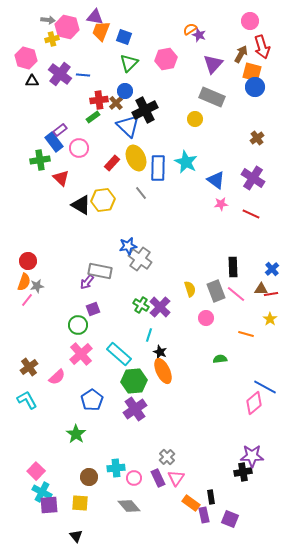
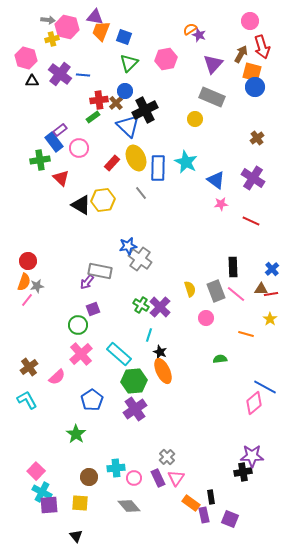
red line at (251, 214): moved 7 px down
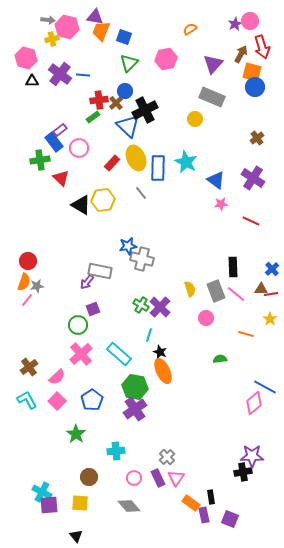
purple star at (199, 35): moved 36 px right, 11 px up; rotated 24 degrees clockwise
gray cross at (140, 259): moved 2 px right; rotated 20 degrees counterclockwise
green hexagon at (134, 381): moved 1 px right, 6 px down; rotated 15 degrees clockwise
cyan cross at (116, 468): moved 17 px up
pink square at (36, 471): moved 21 px right, 70 px up
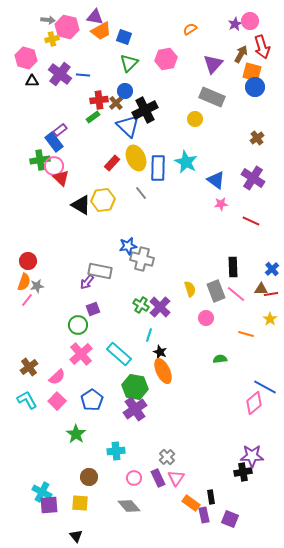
orange trapezoid at (101, 31): rotated 140 degrees counterclockwise
pink circle at (79, 148): moved 25 px left, 18 px down
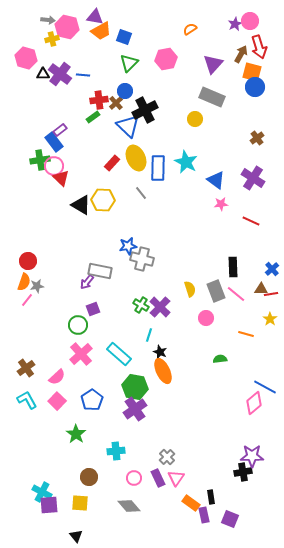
red arrow at (262, 47): moved 3 px left
black triangle at (32, 81): moved 11 px right, 7 px up
yellow hexagon at (103, 200): rotated 10 degrees clockwise
brown cross at (29, 367): moved 3 px left, 1 px down
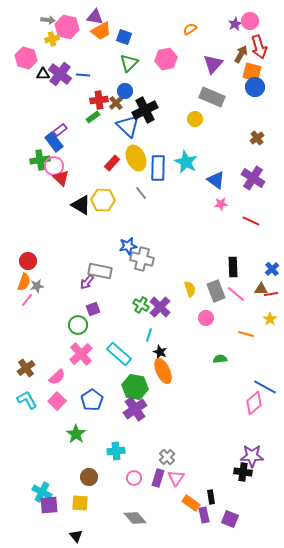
black cross at (243, 472): rotated 18 degrees clockwise
purple rectangle at (158, 478): rotated 42 degrees clockwise
gray diamond at (129, 506): moved 6 px right, 12 px down
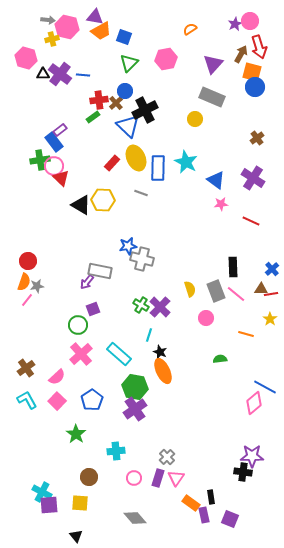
gray line at (141, 193): rotated 32 degrees counterclockwise
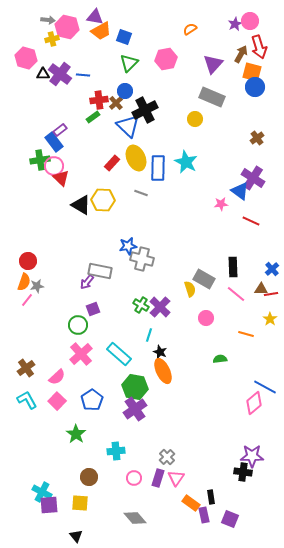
blue triangle at (216, 180): moved 24 px right, 11 px down
gray rectangle at (216, 291): moved 12 px left, 12 px up; rotated 40 degrees counterclockwise
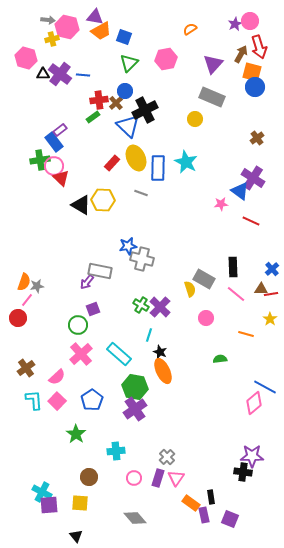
red circle at (28, 261): moved 10 px left, 57 px down
cyan L-shape at (27, 400): moved 7 px right; rotated 25 degrees clockwise
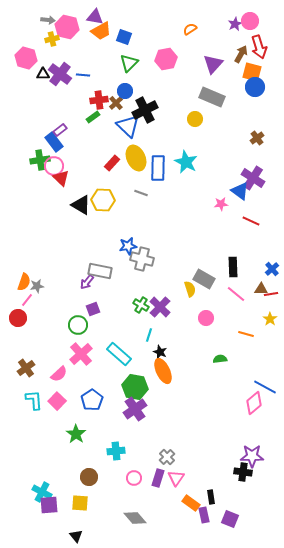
pink semicircle at (57, 377): moved 2 px right, 3 px up
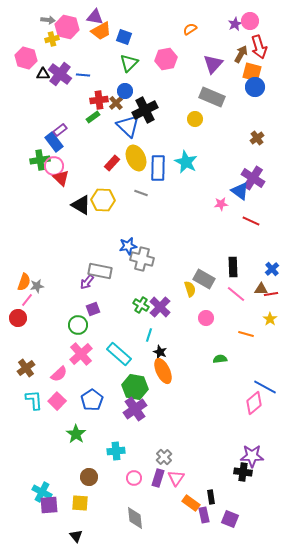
gray cross at (167, 457): moved 3 px left
gray diamond at (135, 518): rotated 35 degrees clockwise
